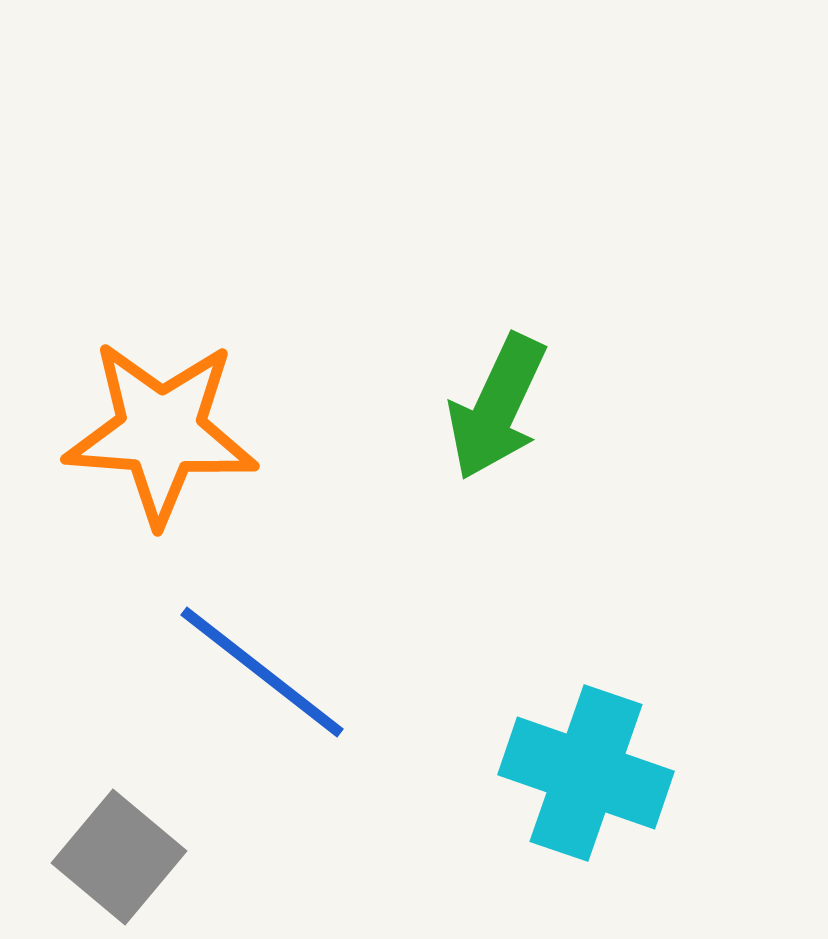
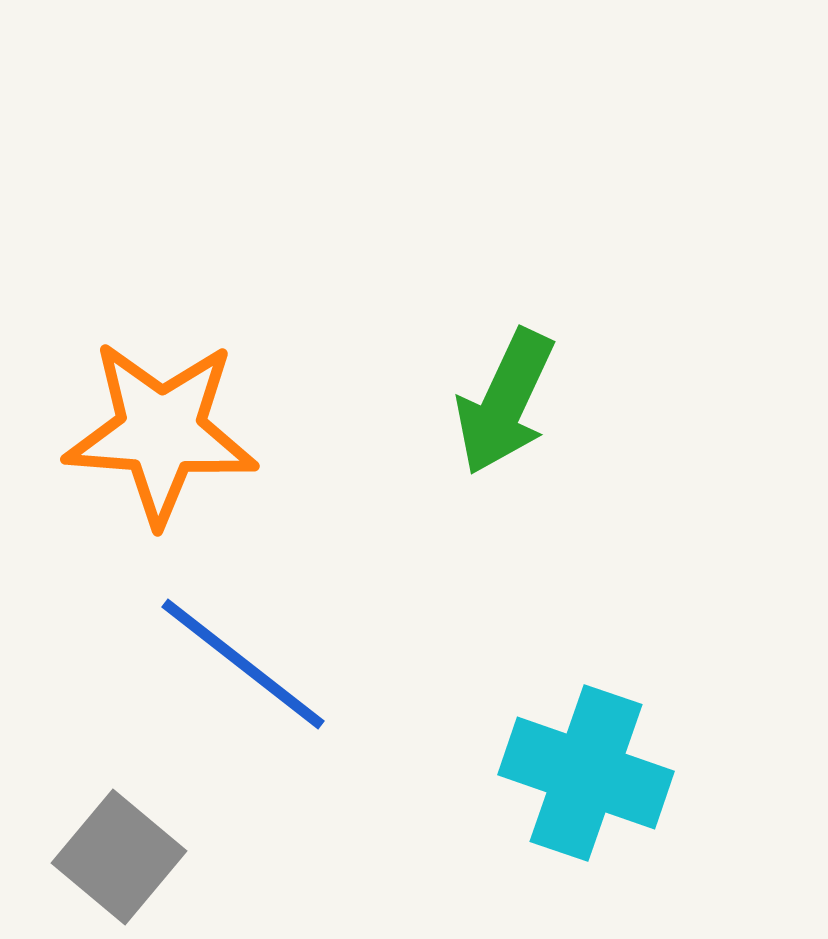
green arrow: moved 8 px right, 5 px up
blue line: moved 19 px left, 8 px up
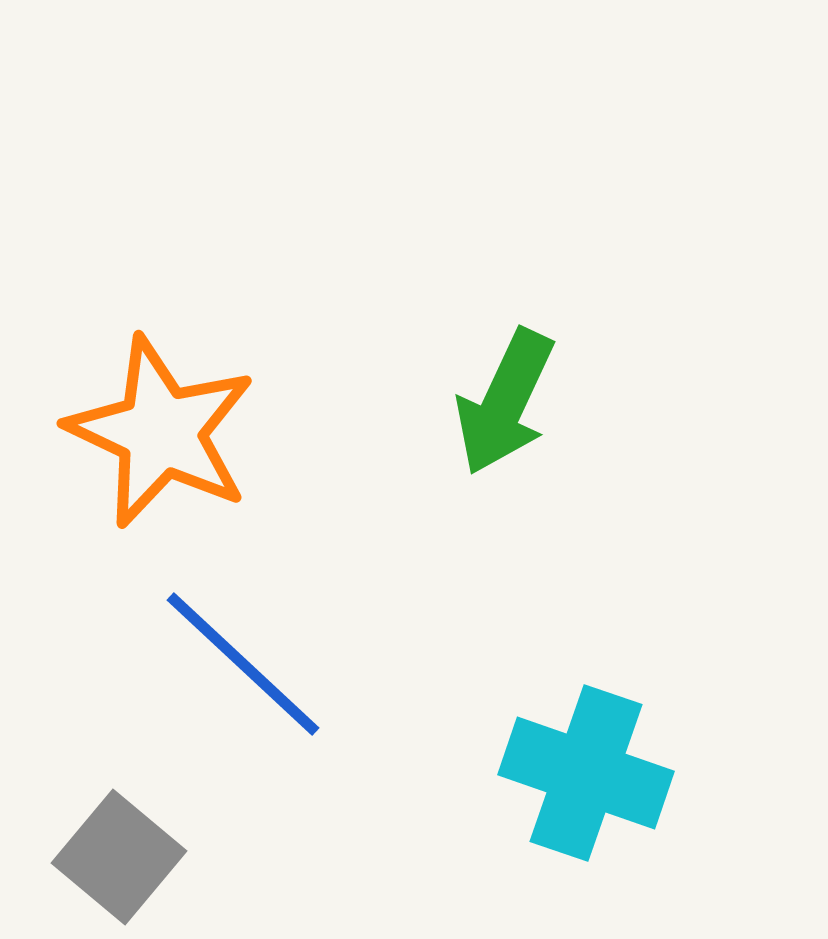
orange star: rotated 21 degrees clockwise
blue line: rotated 5 degrees clockwise
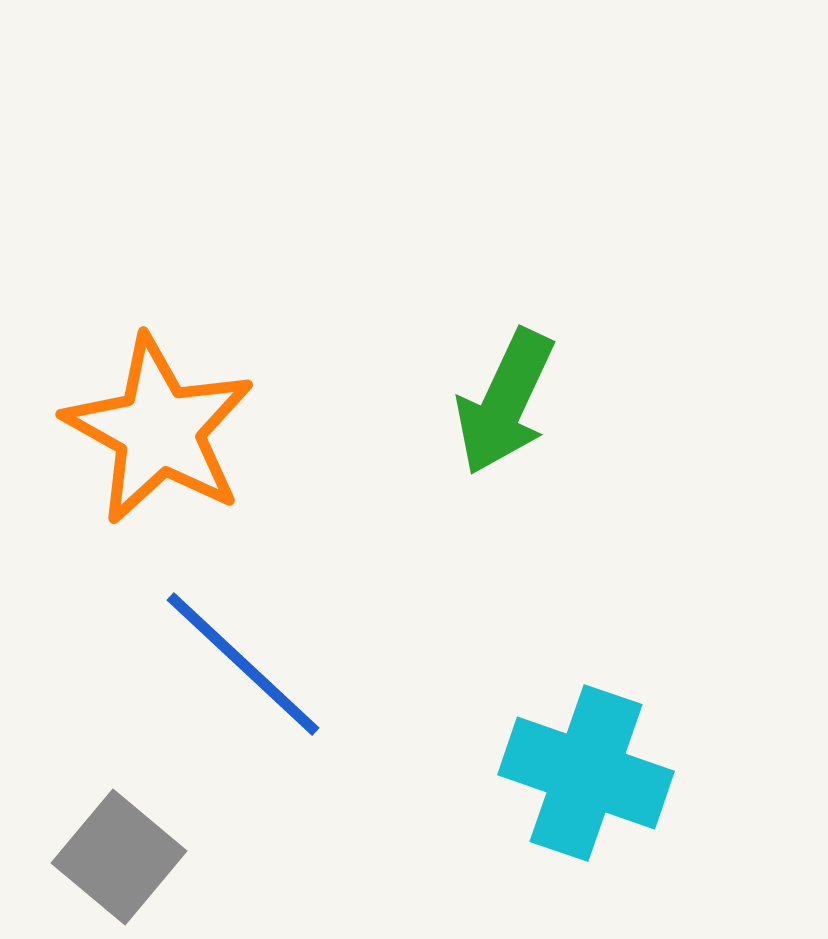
orange star: moved 2 px left, 2 px up; rotated 4 degrees clockwise
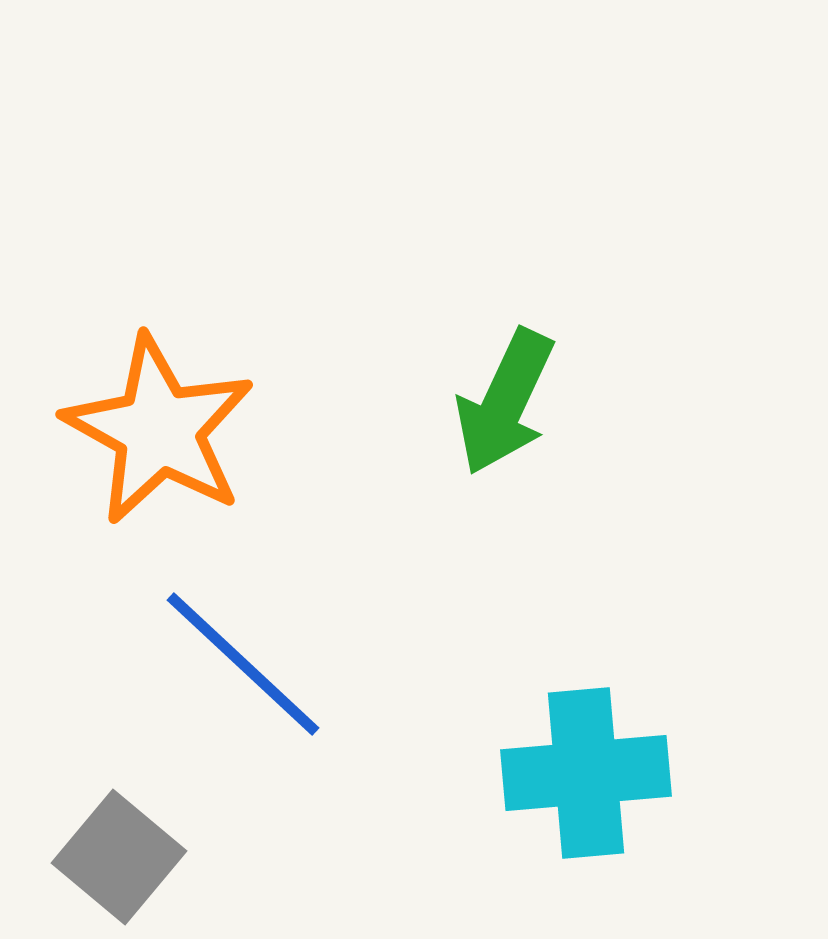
cyan cross: rotated 24 degrees counterclockwise
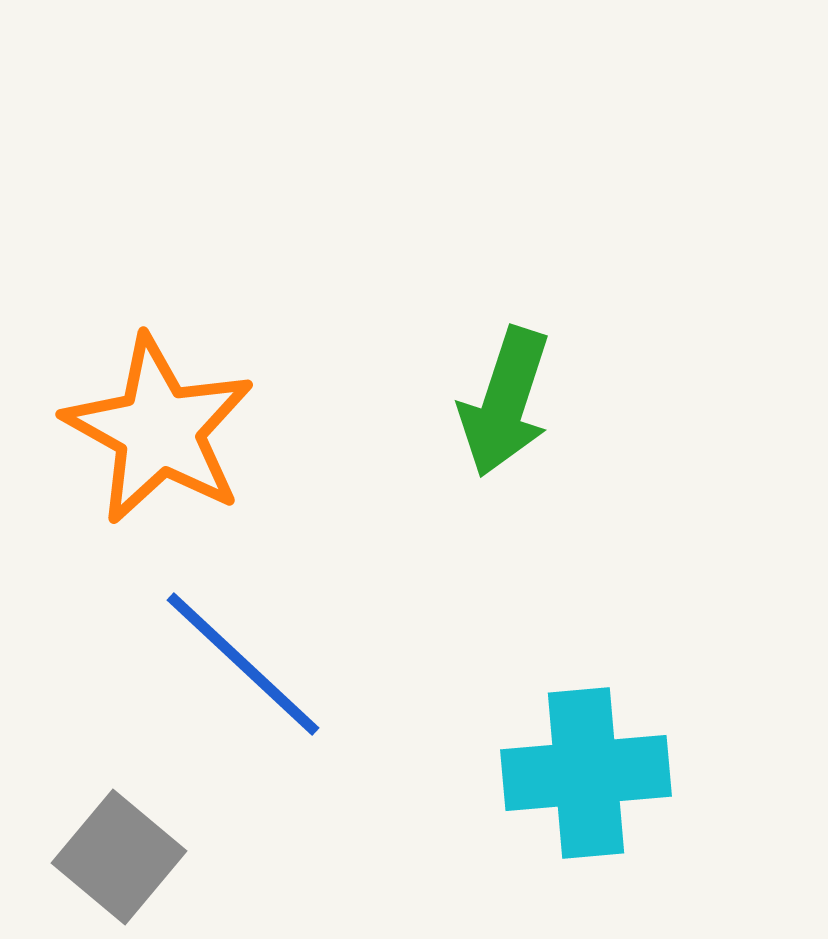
green arrow: rotated 7 degrees counterclockwise
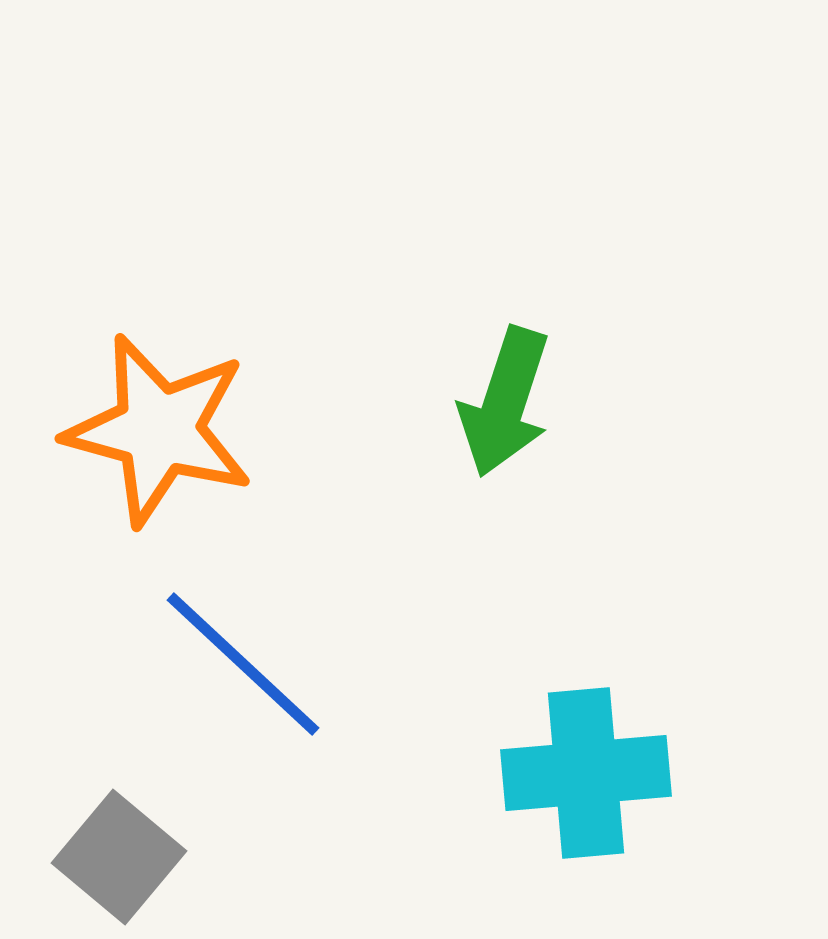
orange star: rotated 14 degrees counterclockwise
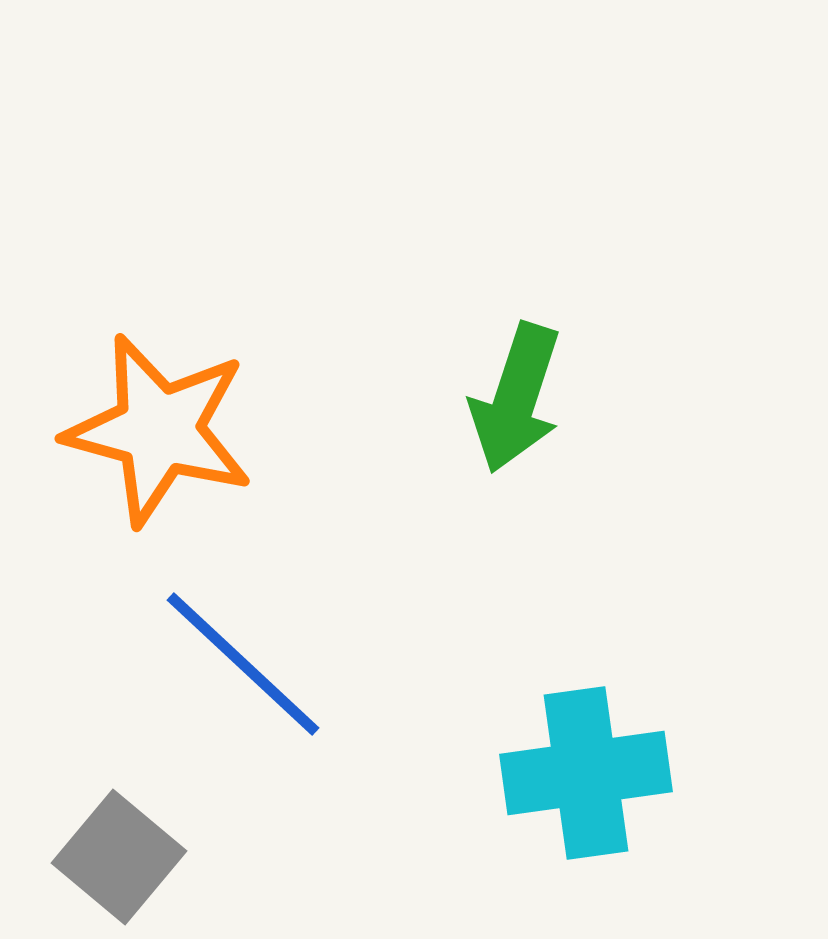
green arrow: moved 11 px right, 4 px up
cyan cross: rotated 3 degrees counterclockwise
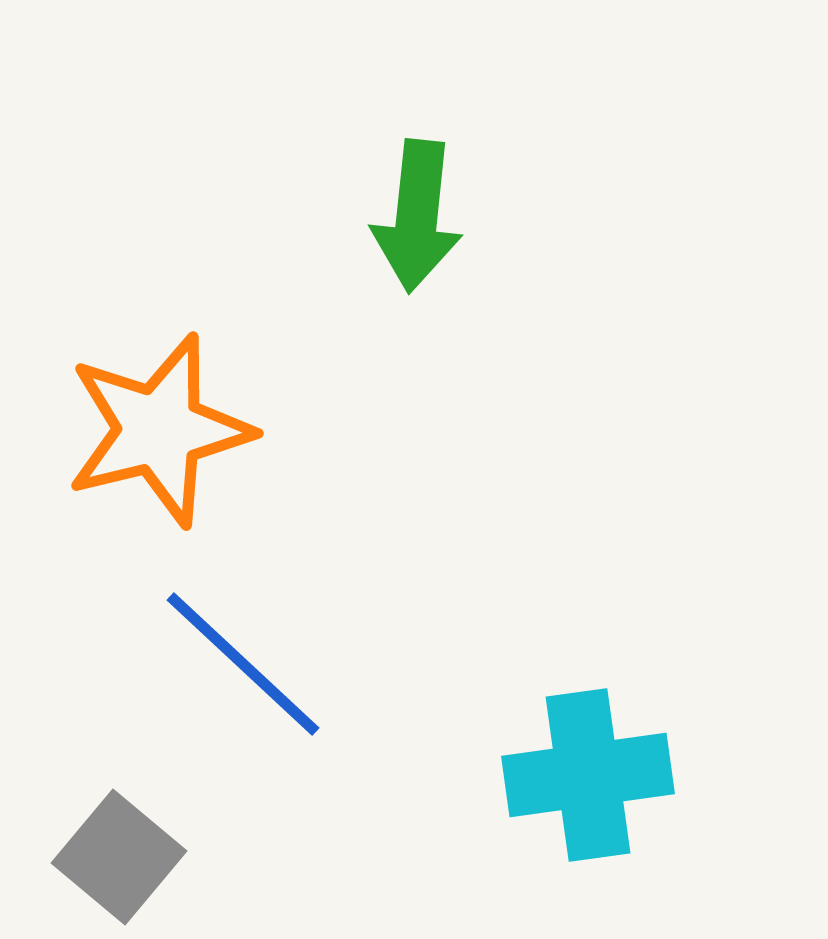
green arrow: moved 99 px left, 182 px up; rotated 12 degrees counterclockwise
orange star: rotated 29 degrees counterclockwise
cyan cross: moved 2 px right, 2 px down
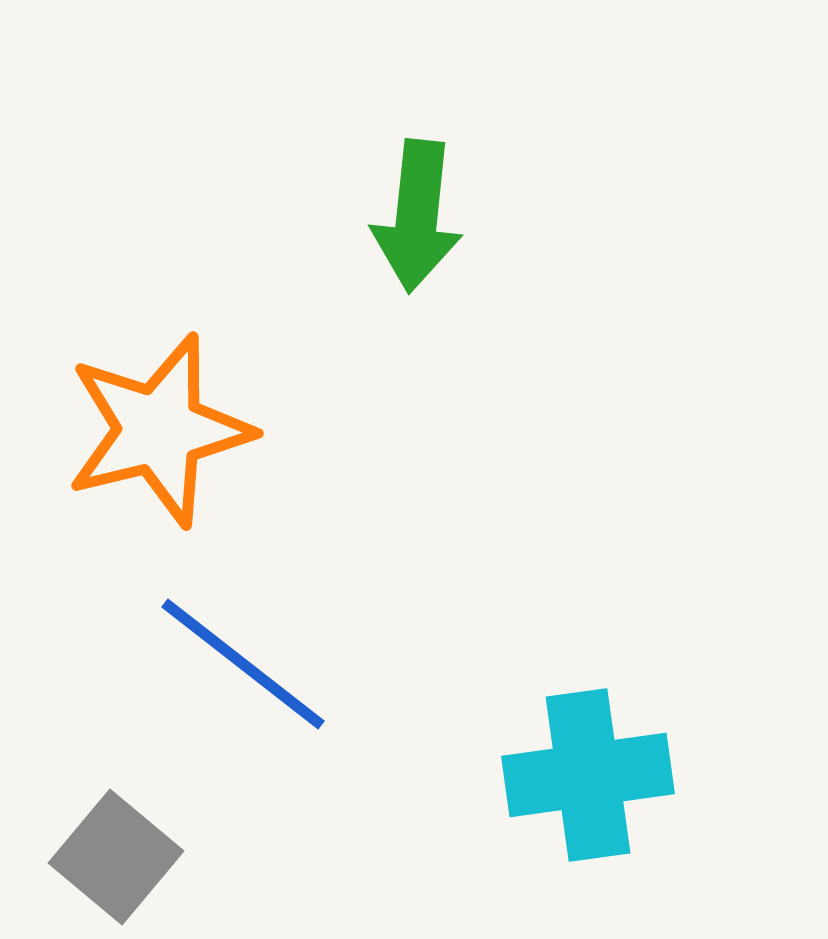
blue line: rotated 5 degrees counterclockwise
gray square: moved 3 px left
